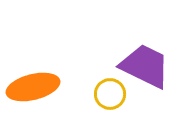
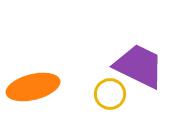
purple trapezoid: moved 6 px left
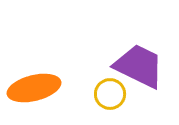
orange ellipse: moved 1 px right, 1 px down
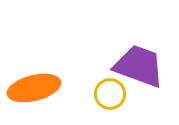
purple trapezoid: rotated 6 degrees counterclockwise
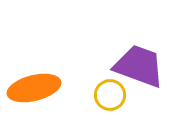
yellow circle: moved 1 px down
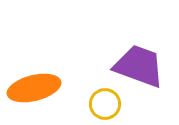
yellow circle: moved 5 px left, 9 px down
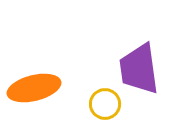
purple trapezoid: moved 3 px down; rotated 118 degrees counterclockwise
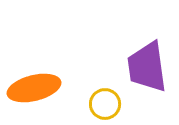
purple trapezoid: moved 8 px right, 2 px up
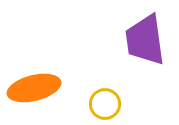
purple trapezoid: moved 2 px left, 27 px up
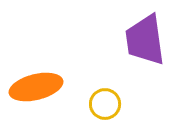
orange ellipse: moved 2 px right, 1 px up
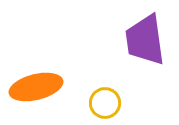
yellow circle: moved 1 px up
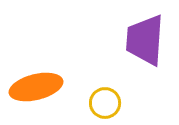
purple trapezoid: rotated 12 degrees clockwise
